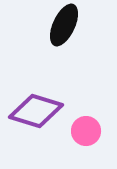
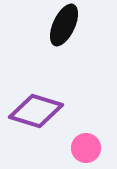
pink circle: moved 17 px down
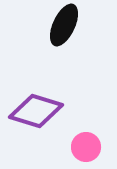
pink circle: moved 1 px up
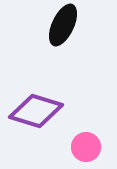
black ellipse: moved 1 px left
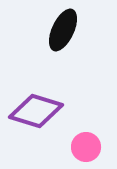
black ellipse: moved 5 px down
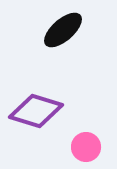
black ellipse: rotated 24 degrees clockwise
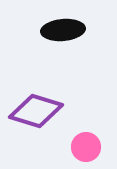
black ellipse: rotated 36 degrees clockwise
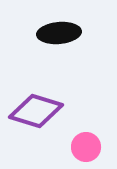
black ellipse: moved 4 px left, 3 px down
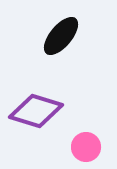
black ellipse: moved 2 px right, 3 px down; rotated 45 degrees counterclockwise
